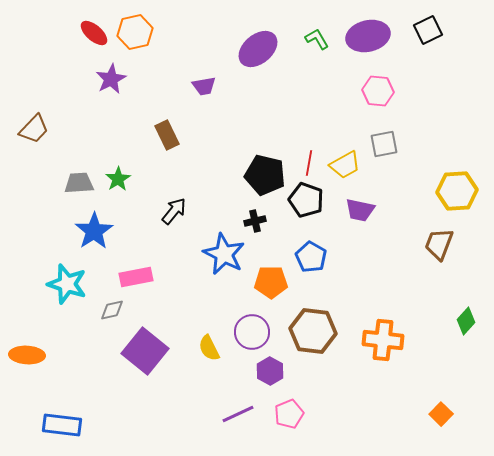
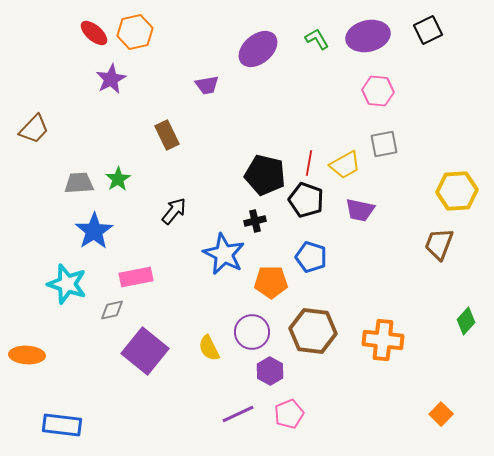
purple trapezoid at (204, 86): moved 3 px right, 1 px up
blue pentagon at (311, 257): rotated 12 degrees counterclockwise
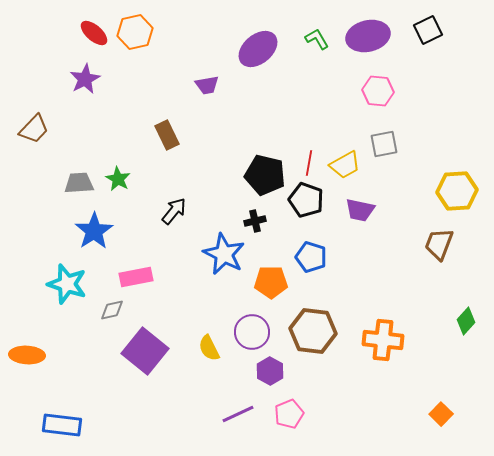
purple star at (111, 79): moved 26 px left
green star at (118, 179): rotated 10 degrees counterclockwise
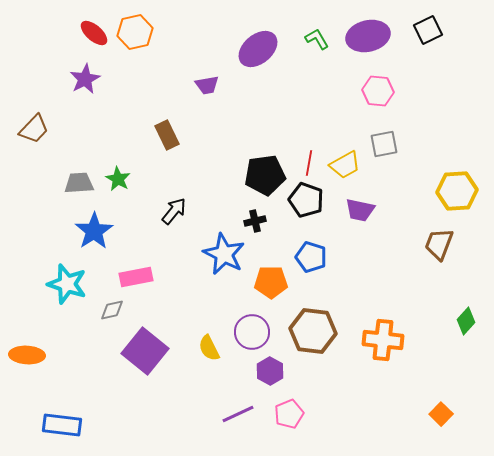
black pentagon at (265, 175): rotated 21 degrees counterclockwise
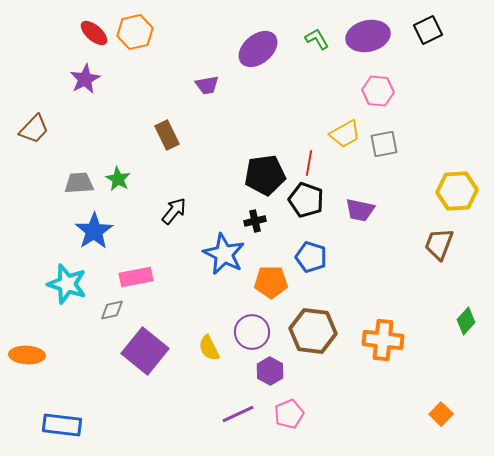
yellow trapezoid at (345, 165): moved 31 px up
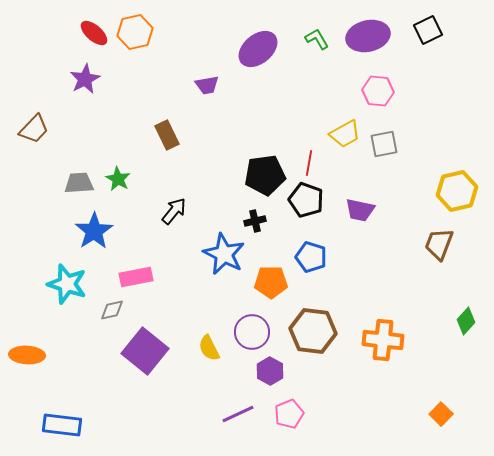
yellow hexagon at (457, 191): rotated 9 degrees counterclockwise
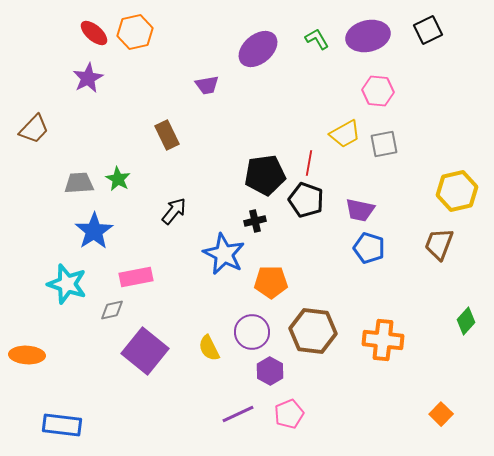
purple star at (85, 79): moved 3 px right, 1 px up
blue pentagon at (311, 257): moved 58 px right, 9 px up
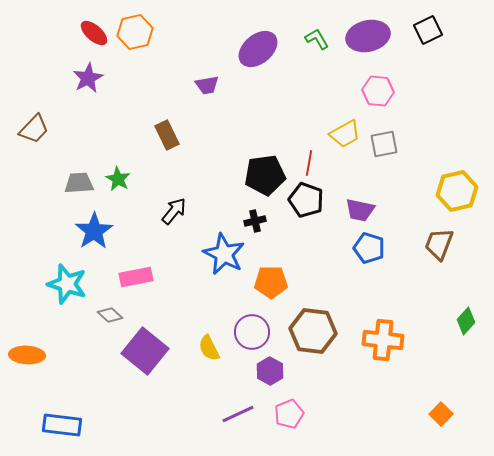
gray diamond at (112, 310): moved 2 px left, 5 px down; rotated 55 degrees clockwise
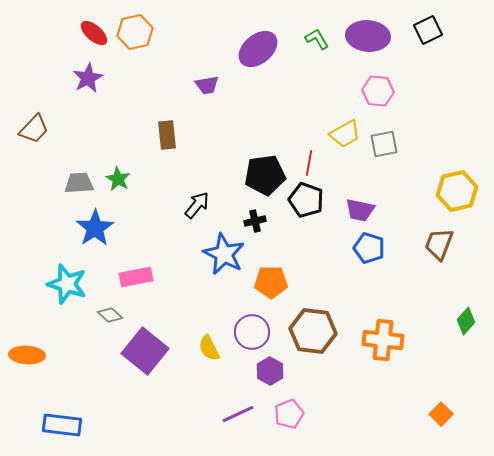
purple ellipse at (368, 36): rotated 18 degrees clockwise
brown rectangle at (167, 135): rotated 20 degrees clockwise
black arrow at (174, 211): moved 23 px right, 6 px up
blue star at (94, 231): moved 1 px right, 3 px up
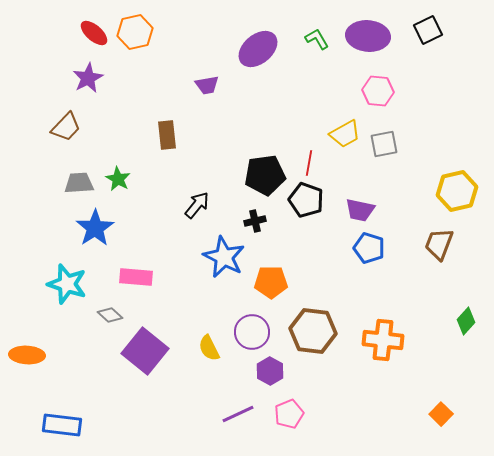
brown trapezoid at (34, 129): moved 32 px right, 2 px up
blue star at (224, 254): moved 3 px down
pink rectangle at (136, 277): rotated 16 degrees clockwise
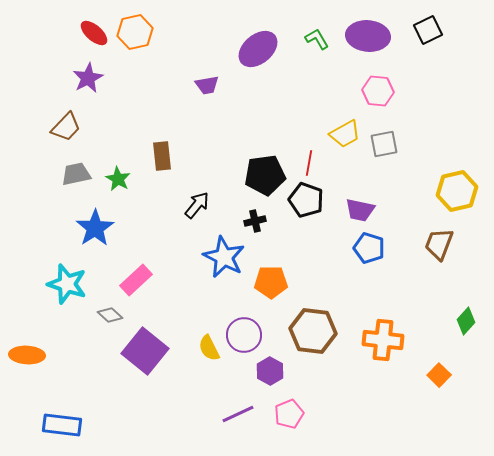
brown rectangle at (167, 135): moved 5 px left, 21 px down
gray trapezoid at (79, 183): moved 3 px left, 9 px up; rotated 8 degrees counterclockwise
pink rectangle at (136, 277): moved 3 px down; rotated 48 degrees counterclockwise
purple circle at (252, 332): moved 8 px left, 3 px down
orange square at (441, 414): moved 2 px left, 39 px up
